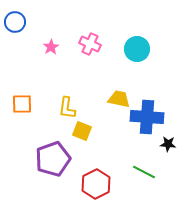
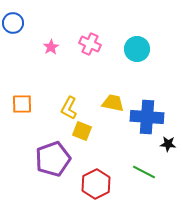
blue circle: moved 2 px left, 1 px down
yellow trapezoid: moved 6 px left, 4 px down
yellow L-shape: moved 2 px right; rotated 20 degrees clockwise
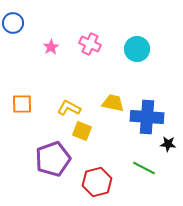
yellow L-shape: rotated 90 degrees clockwise
green line: moved 4 px up
red hexagon: moved 1 px right, 2 px up; rotated 12 degrees clockwise
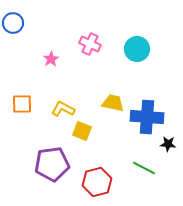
pink star: moved 12 px down
yellow L-shape: moved 6 px left, 1 px down
purple pentagon: moved 1 px left, 5 px down; rotated 12 degrees clockwise
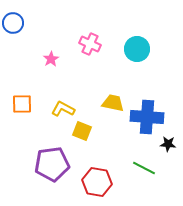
red hexagon: rotated 24 degrees clockwise
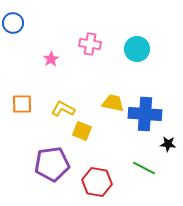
pink cross: rotated 15 degrees counterclockwise
blue cross: moved 2 px left, 3 px up
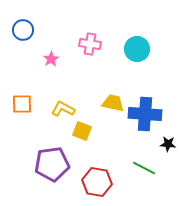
blue circle: moved 10 px right, 7 px down
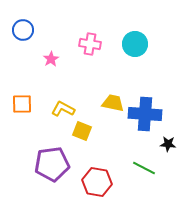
cyan circle: moved 2 px left, 5 px up
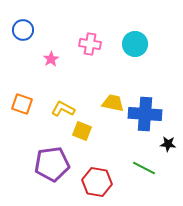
orange square: rotated 20 degrees clockwise
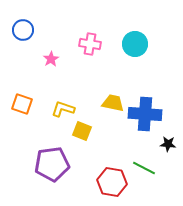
yellow L-shape: rotated 10 degrees counterclockwise
red hexagon: moved 15 px right
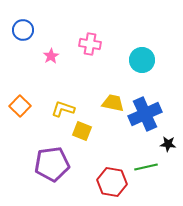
cyan circle: moved 7 px right, 16 px down
pink star: moved 3 px up
orange square: moved 2 px left, 2 px down; rotated 25 degrees clockwise
blue cross: rotated 28 degrees counterclockwise
green line: moved 2 px right, 1 px up; rotated 40 degrees counterclockwise
